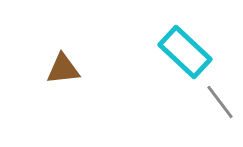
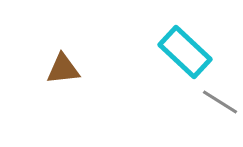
gray line: rotated 21 degrees counterclockwise
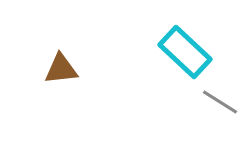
brown triangle: moved 2 px left
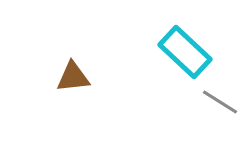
brown triangle: moved 12 px right, 8 px down
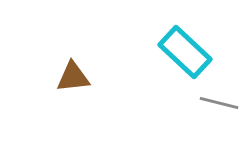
gray line: moved 1 px left, 1 px down; rotated 18 degrees counterclockwise
